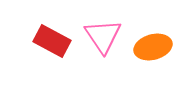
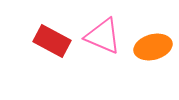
pink triangle: rotated 33 degrees counterclockwise
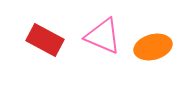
red rectangle: moved 7 px left, 1 px up
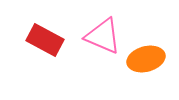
orange ellipse: moved 7 px left, 12 px down
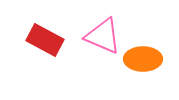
orange ellipse: moved 3 px left; rotated 15 degrees clockwise
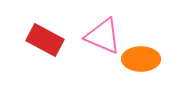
orange ellipse: moved 2 px left
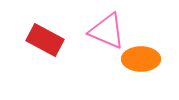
pink triangle: moved 4 px right, 5 px up
